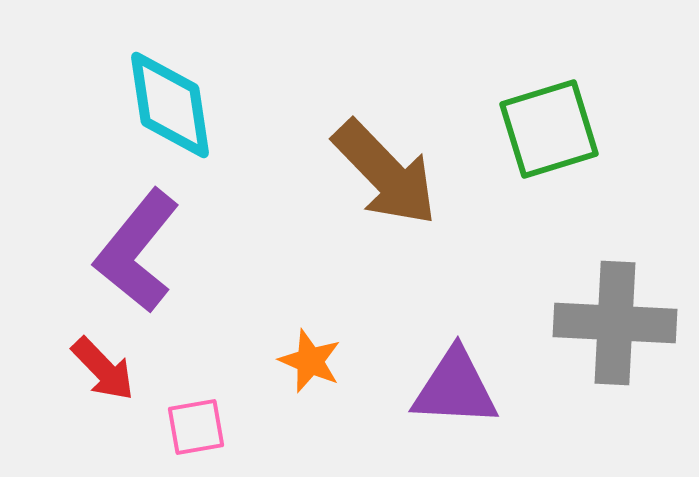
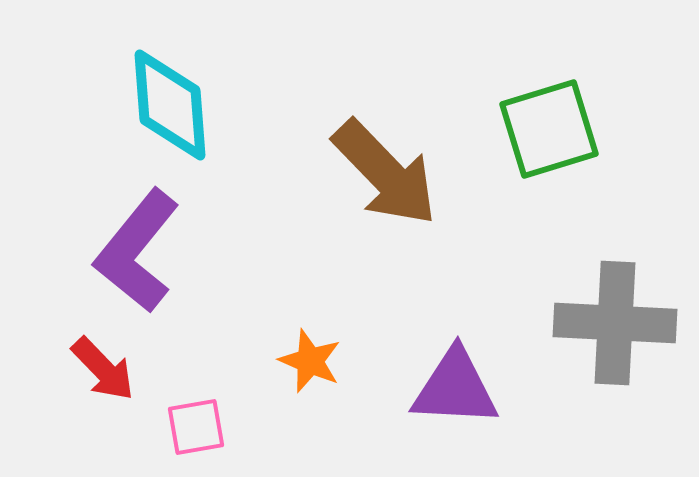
cyan diamond: rotated 4 degrees clockwise
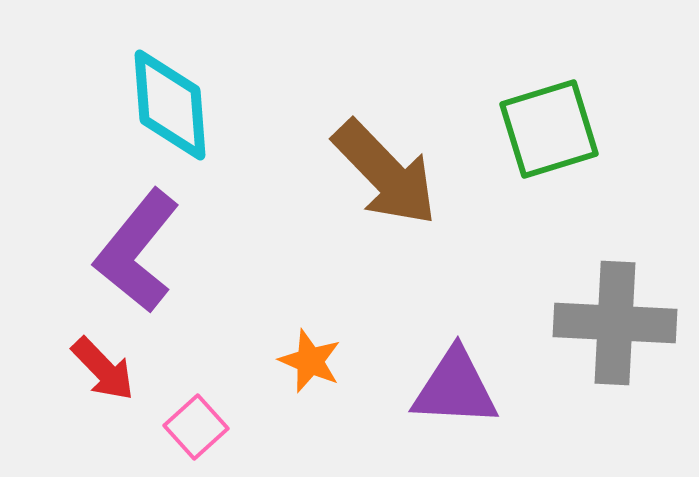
pink square: rotated 32 degrees counterclockwise
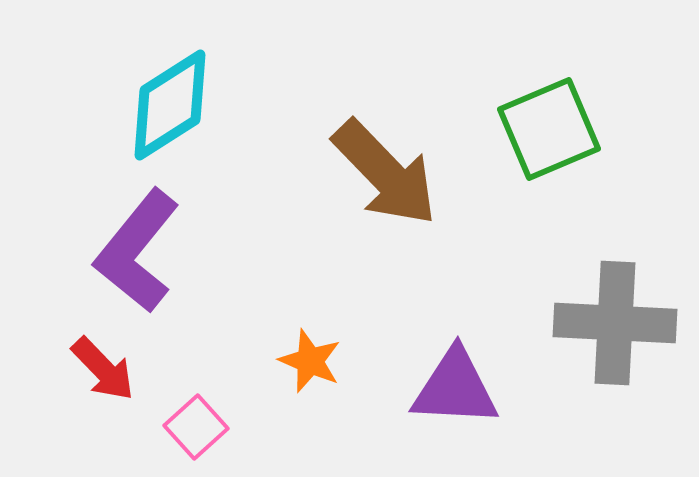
cyan diamond: rotated 62 degrees clockwise
green square: rotated 6 degrees counterclockwise
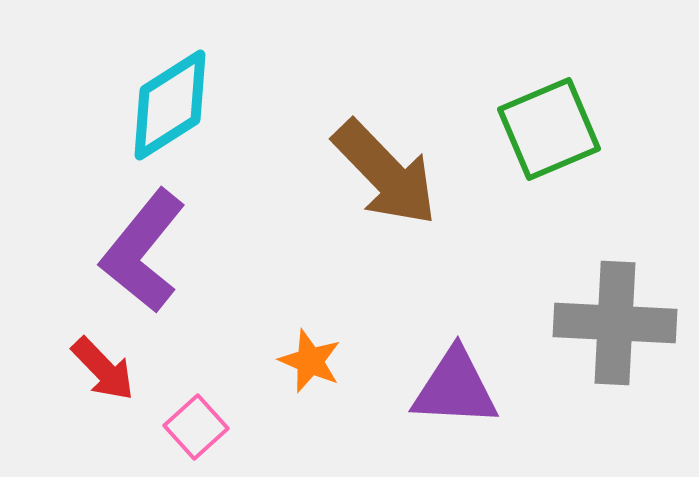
purple L-shape: moved 6 px right
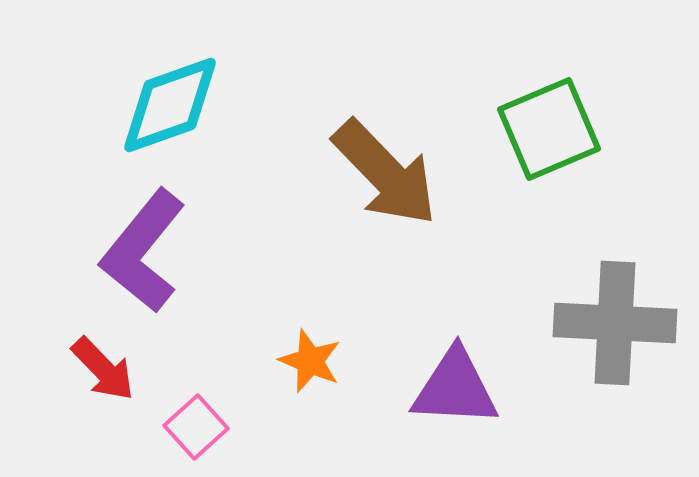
cyan diamond: rotated 13 degrees clockwise
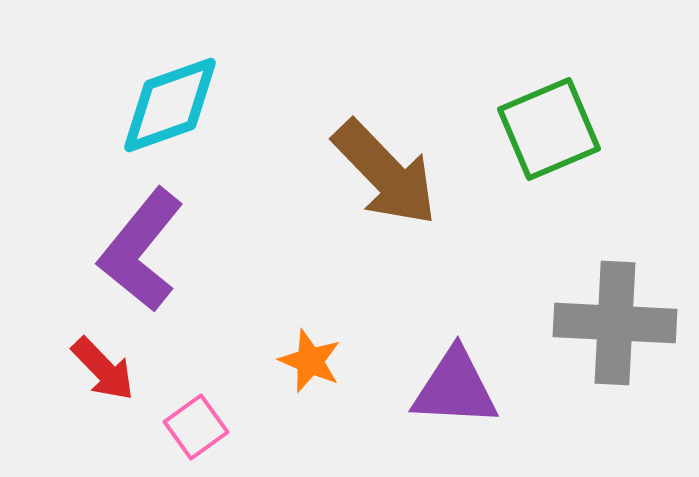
purple L-shape: moved 2 px left, 1 px up
pink square: rotated 6 degrees clockwise
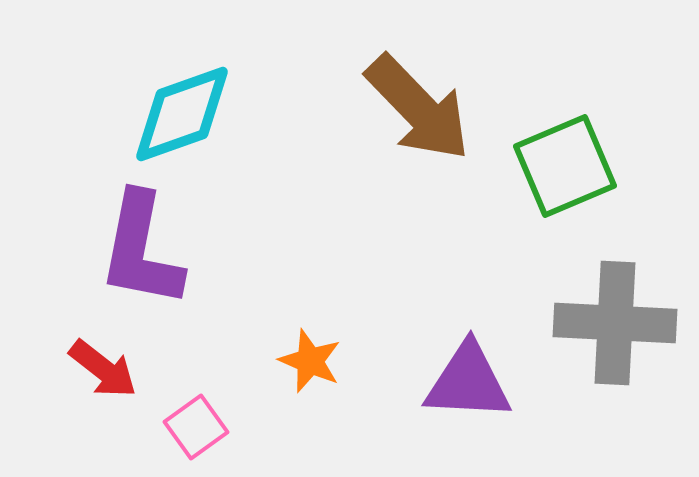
cyan diamond: moved 12 px right, 9 px down
green square: moved 16 px right, 37 px down
brown arrow: moved 33 px right, 65 px up
purple L-shape: rotated 28 degrees counterclockwise
red arrow: rotated 8 degrees counterclockwise
purple triangle: moved 13 px right, 6 px up
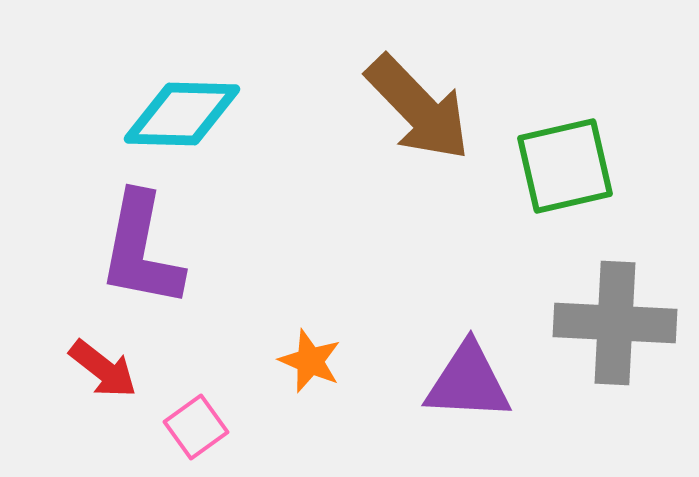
cyan diamond: rotated 21 degrees clockwise
green square: rotated 10 degrees clockwise
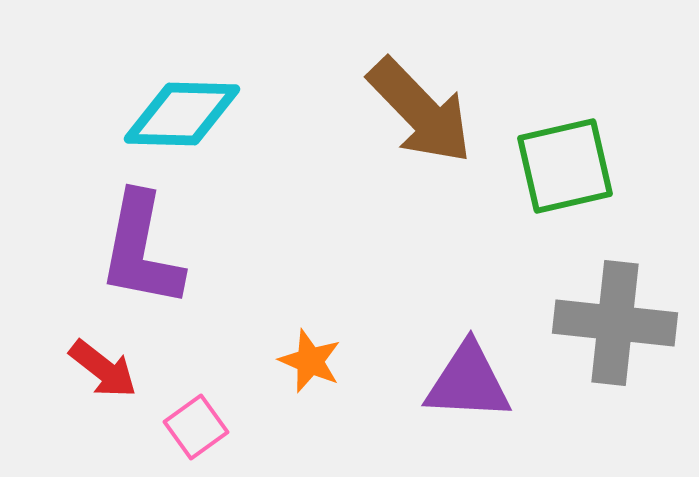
brown arrow: moved 2 px right, 3 px down
gray cross: rotated 3 degrees clockwise
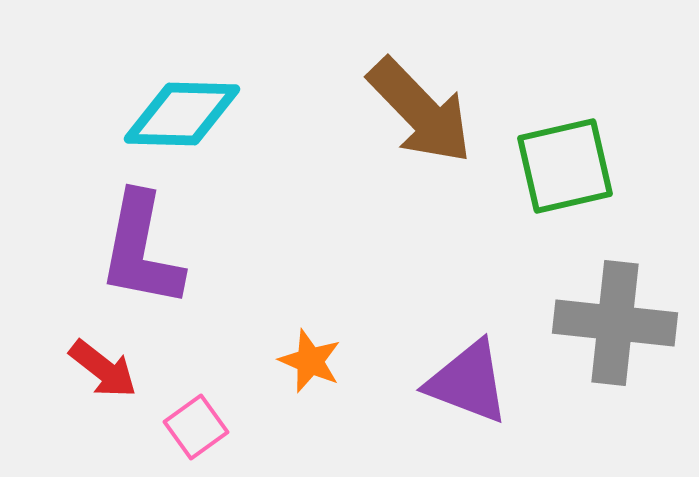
purple triangle: rotated 18 degrees clockwise
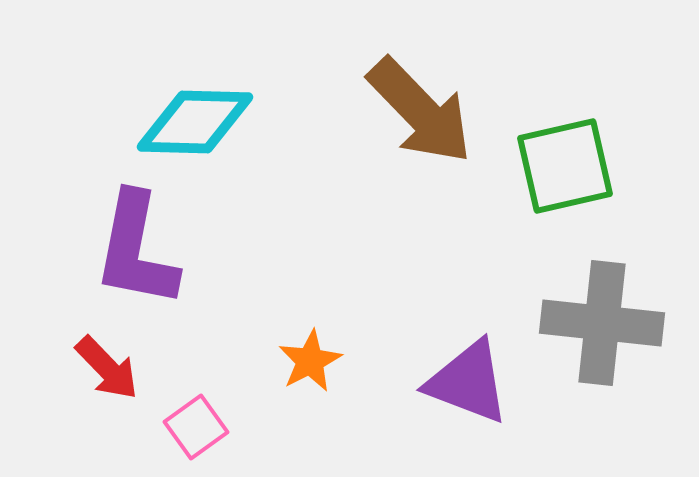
cyan diamond: moved 13 px right, 8 px down
purple L-shape: moved 5 px left
gray cross: moved 13 px left
orange star: rotated 22 degrees clockwise
red arrow: moved 4 px right, 1 px up; rotated 8 degrees clockwise
